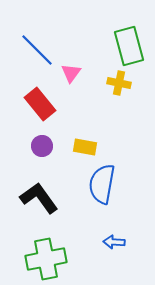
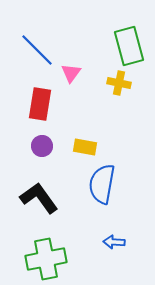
red rectangle: rotated 48 degrees clockwise
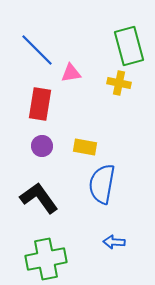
pink triangle: rotated 45 degrees clockwise
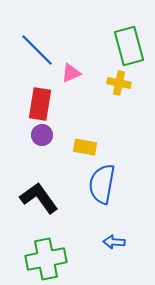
pink triangle: rotated 15 degrees counterclockwise
purple circle: moved 11 px up
